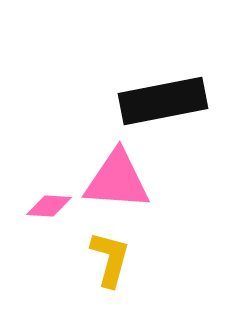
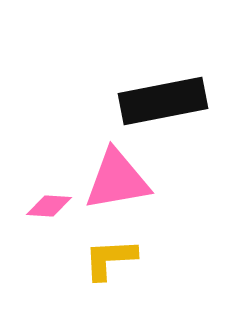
pink triangle: rotated 14 degrees counterclockwise
yellow L-shape: rotated 108 degrees counterclockwise
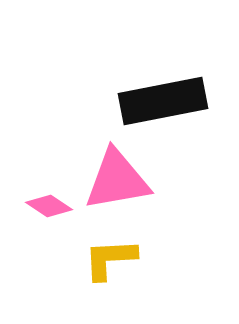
pink diamond: rotated 30 degrees clockwise
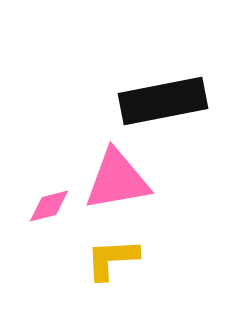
pink diamond: rotated 48 degrees counterclockwise
yellow L-shape: moved 2 px right
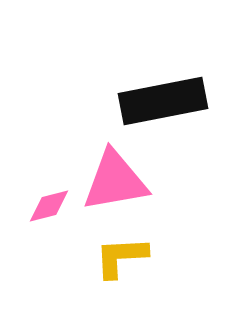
pink triangle: moved 2 px left, 1 px down
yellow L-shape: moved 9 px right, 2 px up
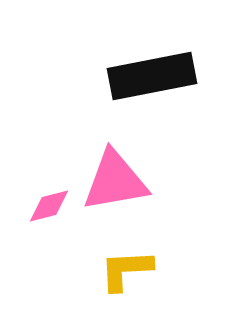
black rectangle: moved 11 px left, 25 px up
yellow L-shape: moved 5 px right, 13 px down
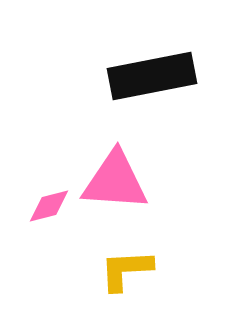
pink triangle: rotated 14 degrees clockwise
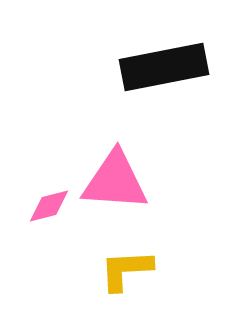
black rectangle: moved 12 px right, 9 px up
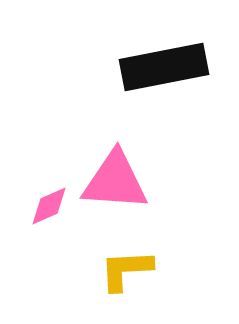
pink diamond: rotated 9 degrees counterclockwise
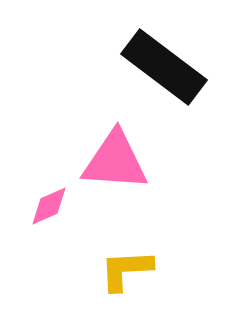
black rectangle: rotated 48 degrees clockwise
pink triangle: moved 20 px up
